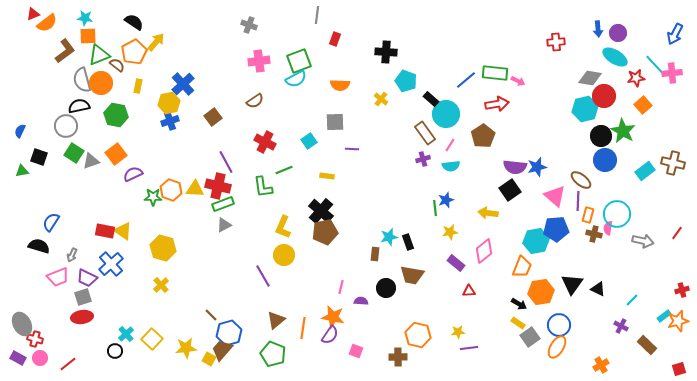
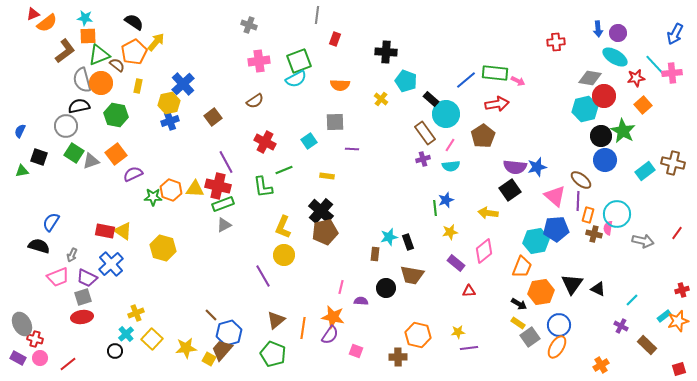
yellow cross at (161, 285): moved 25 px left, 28 px down; rotated 21 degrees clockwise
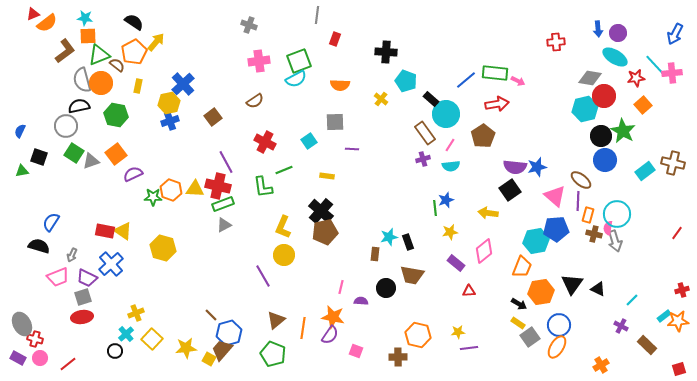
gray arrow at (643, 241): moved 28 px left; rotated 60 degrees clockwise
orange star at (678, 321): rotated 10 degrees clockwise
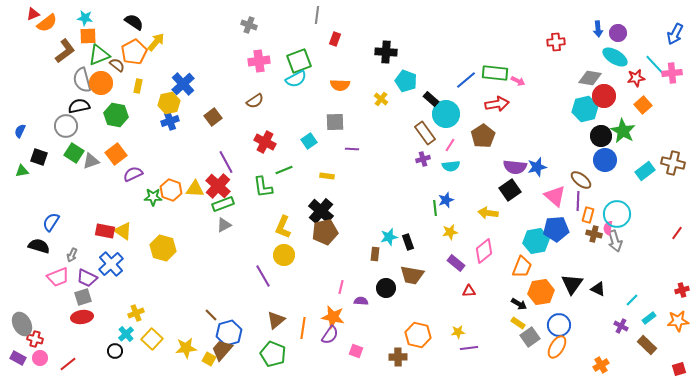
red cross at (218, 186): rotated 30 degrees clockwise
cyan rectangle at (664, 316): moved 15 px left, 2 px down
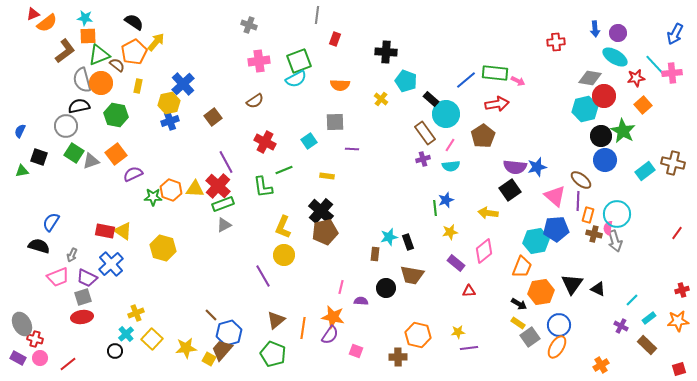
blue arrow at (598, 29): moved 3 px left
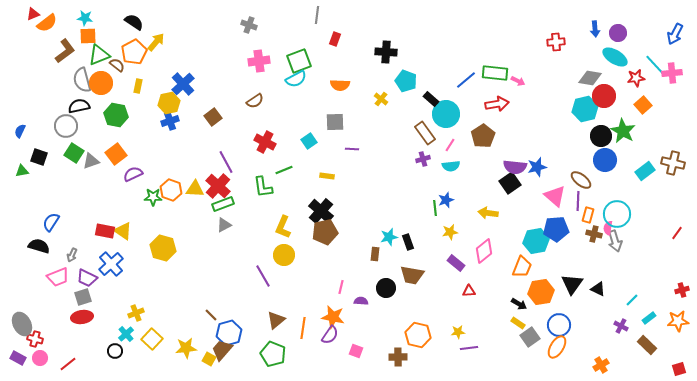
black square at (510, 190): moved 7 px up
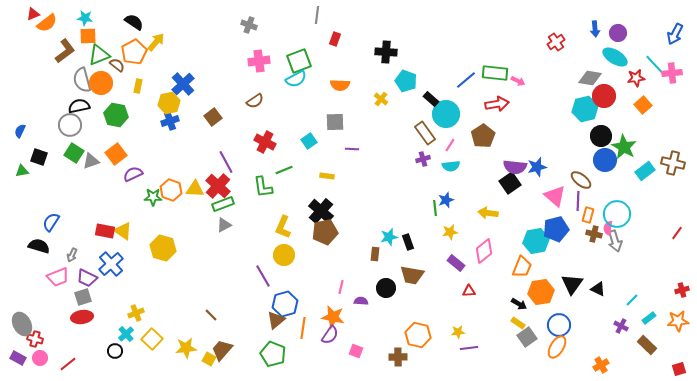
red cross at (556, 42): rotated 30 degrees counterclockwise
gray circle at (66, 126): moved 4 px right, 1 px up
green star at (623, 131): moved 1 px right, 16 px down
blue pentagon at (556, 229): rotated 10 degrees counterclockwise
blue hexagon at (229, 333): moved 56 px right, 29 px up
gray square at (530, 337): moved 3 px left
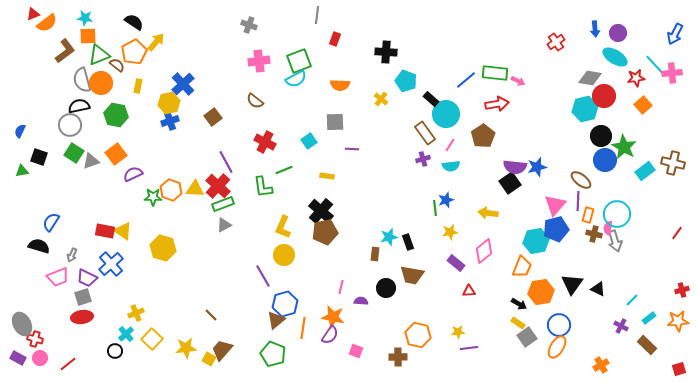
brown semicircle at (255, 101): rotated 72 degrees clockwise
pink triangle at (555, 196): moved 9 px down; rotated 30 degrees clockwise
